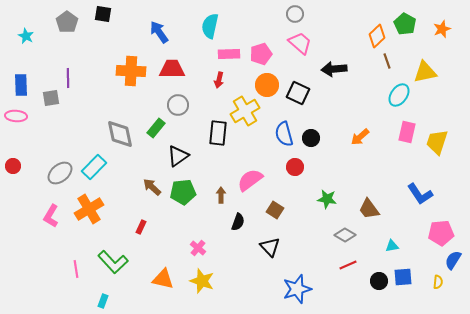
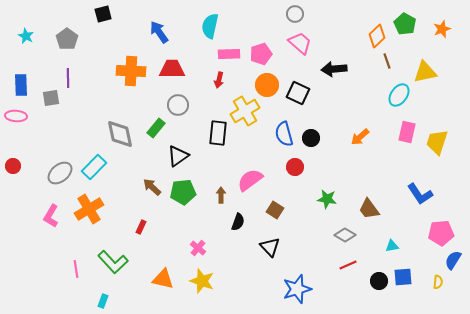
black square at (103, 14): rotated 24 degrees counterclockwise
gray pentagon at (67, 22): moved 17 px down
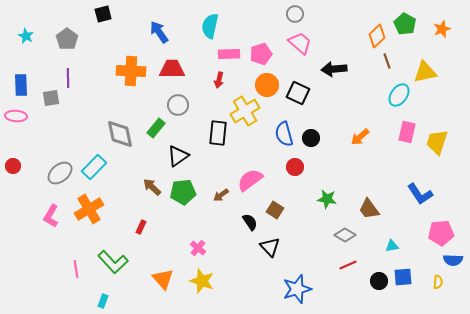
brown arrow at (221, 195): rotated 126 degrees counterclockwise
black semicircle at (238, 222): moved 12 px right; rotated 54 degrees counterclockwise
blue semicircle at (453, 260): rotated 120 degrees counterclockwise
orange triangle at (163, 279): rotated 35 degrees clockwise
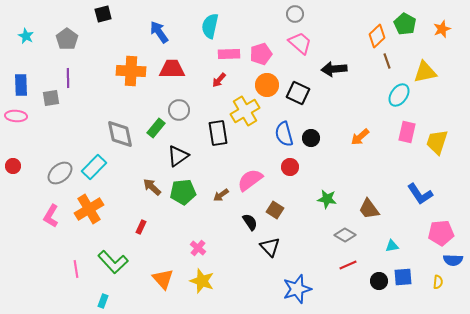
red arrow at (219, 80): rotated 28 degrees clockwise
gray circle at (178, 105): moved 1 px right, 5 px down
black rectangle at (218, 133): rotated 15 degrees counterclockwise
red circle at (295, 167): moved 5 px left
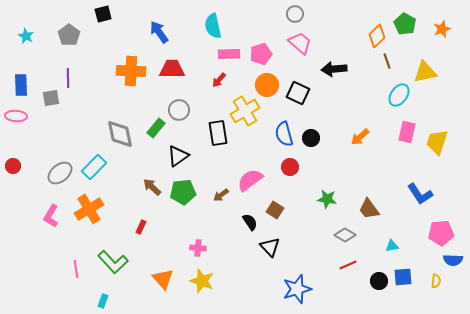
cyan semicircle at (210, 26): moved 3 px right; rotated 25 degrees counterclockwise
gray pentagon at (67, 39): moved 2 px right, 4 px up
pink cross at (198, 248): rotated 35 degrees counterclockwise
yellow semicircle at (438, 282): moved 2 px left, 1 px up
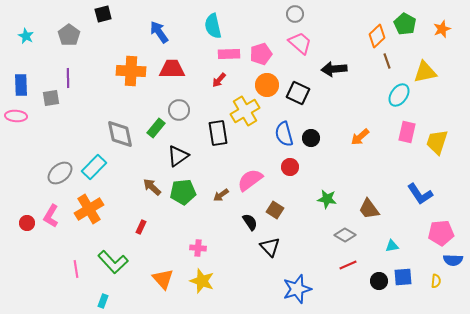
red circle at (13, 166): moved 14 px right, 57 px down
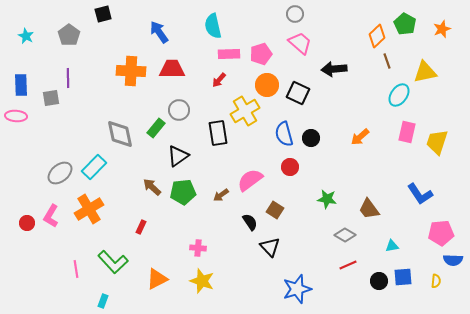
orange triangle at (163, 279): moved 6 px left; rotated 45 degrees clockwise
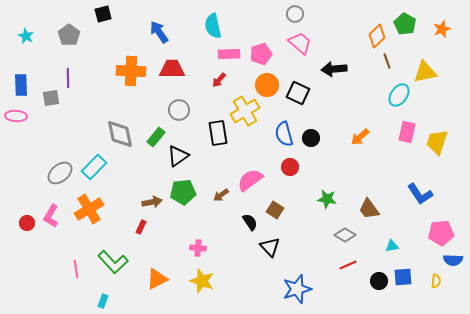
green rectangle at (156, 128): moved 9 px down
brown arrow at (152, 187): moved 15 px down; rotated 126 degrees clockwise
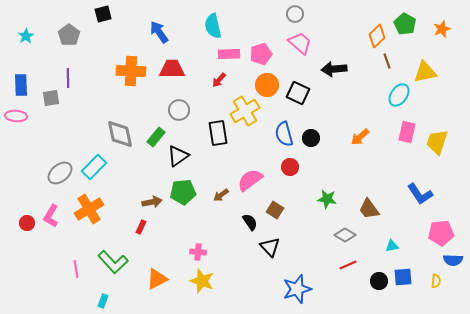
cyan star at (26, 36): rotated 14 degrees clockwise
pink cross at (198, 248): moved 4 px down
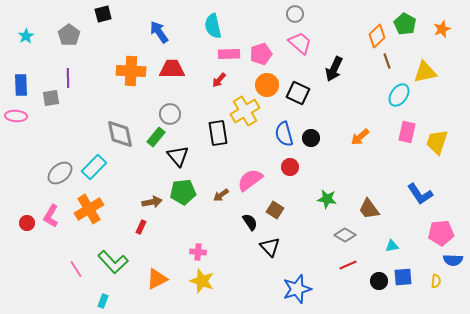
black arrow at (334, 69): rotated 60 degrees counterclockwise
gray circle at (179, 110): moved 9 px left, 4 px down
black triangle at (178, 156): rotated 35 degrees counterclockwise
pink line at (76, 269): rotated 24 degrees counterclockwise
